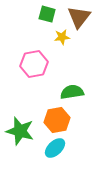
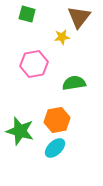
green square: moved 20 px left
green semicircle: moved 2 px right, 9 px up
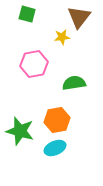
cyan ellipse: rotated 20 degrees clockwise
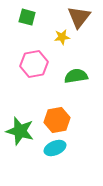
green square: moved 3 px down
green semicircle: moved 2 px right, 7 px up
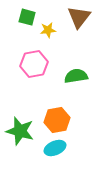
yellow star: moved 14 px left, 7 px up
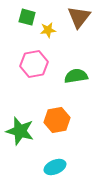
cyan ellipse: moved 19 px down
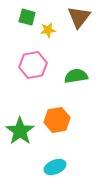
pink hexagon: moved 1 px left, 1 px down
green star: rotated 20 degrees clockwise
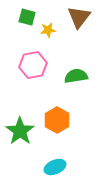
orange hexagon: rotated 20 degrees counterclockwise
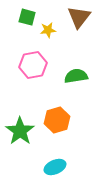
orange hexagon: rotated 15 degrees clockwise
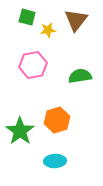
brown triangle: moved 3 px left, 3 px down
green semicircle: moved 4 px right
cyan ellipse: moved 6 px up; rotated 20 degrees clockwise
